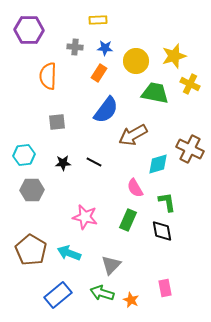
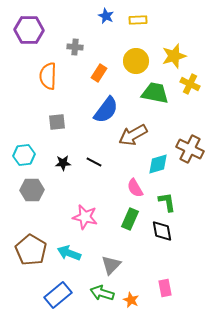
yellow rectangle: moved 40 px right
blue star: moved 1 px right, 32 px up; rotated 21 degrees clockwise
green rectangle: moved 2 px right, 1 px up
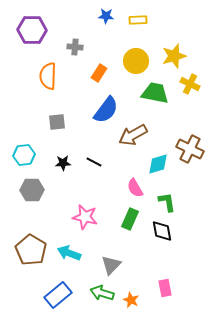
blue star: rotated 21 degrees counterclockwise
purple hexagon: moved 3 px right
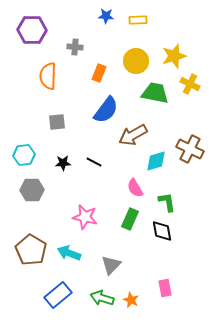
orange rectangle: rotated 12 degrees counterclockwise
cyan diamond: moved 2 px left, 3 px up
green arrow: moved 5 px down
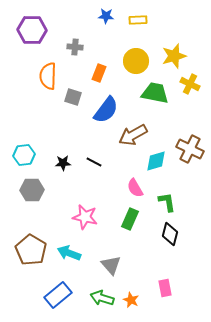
gray square: moved 16 px right, 25 px up; rotated 24 degrees clockwise
black diamond: moved 8 px right, 3 px down; rotated 25 degrees clockwise
gray triangle: rotated 25 degrees counterclockwise
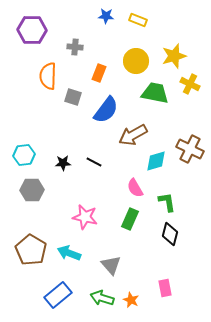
yellow rectangle: rotated 24 degrees clockwise
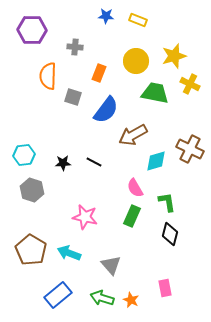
gray hexagon: rotated 20 degrees clockwise
green rectangle: moved 2 px right, 3 px up
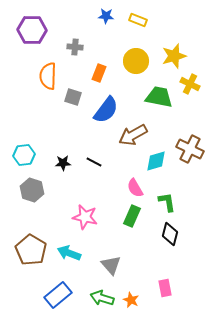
green trapezoid: moved 4 px right, 4 px down
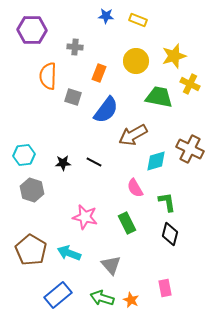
green rectangle: moved 5 px left, 7 px down; rotated 50 degrees counterclockwise
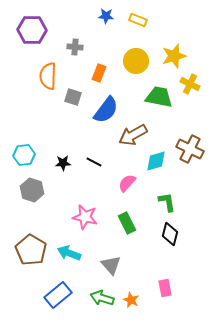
pink semicircle: moved 8 px left, 5 px up; rotated 72 degrees clockwise
